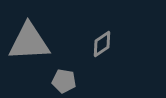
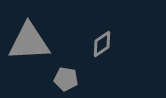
gray pentagon: moved 2 px right, 2 px up
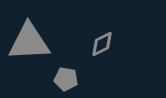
gray diamond: rotated 8 degrees clockwise
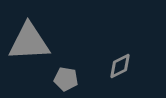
gray diamond: moved 18 px right, 22 px down
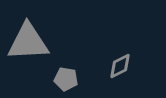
gray triangle: moved 1 px left
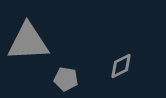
gray diamond: moved 1 px right
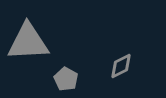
gray pentagon: rotated 20 degrees clockwise
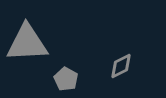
gray triangle: moved 1 px left, 1 px down
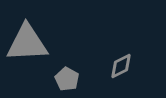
gray pentagon: moved 1 px right
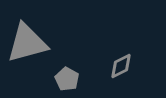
gray triangle: rotated 12 degrees counterclockwise
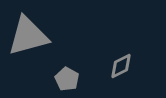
gray triangle: moved 1 px right, 7 px up
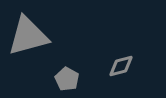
gray diamond: rotated 12 degrees clockwise
